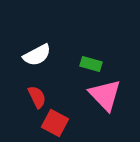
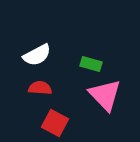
red semicircle: moved 3 px right, 9 px up; rotated 60 degrees counterclockwise
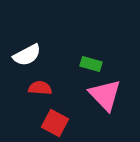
white semicircle: moved 10 px left
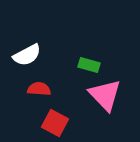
green rectangle: moved 2 px left, 1 px down
red semicircle: moved 1 px left, 1 px down
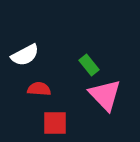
white semicircle: moved 2 px left
green rectangle: rotated 35 degrees clockwise
red square: rotated 28 degrees counterclockwise
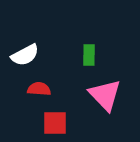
green rectangle: moved 10 px up; rotated 40 degrees clockwise
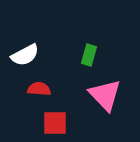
green rectangle: rotated 15 degrees clockwise
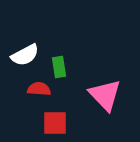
green rectangle: moved 30 px left, 12 px down; rotated 25 degrees counterclockwise
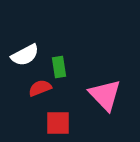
red semicircle: moved 1 px right, 1 px up; rotated 25 degrees counterclockwise
red square: moved 3 px right
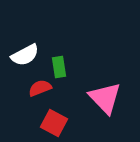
pink triangle: moved 3 px down
red square: moved 4 px left; rotated 28 degrees clockwise
